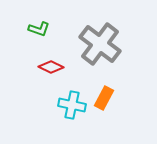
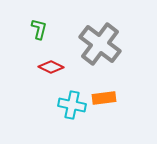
green L-shape: rotated 95 degrees counterclockwise
orange rectangle: rotated 55 degrees clockwise
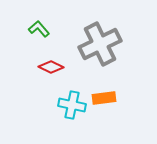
green L-shape: rotated 55 degrees counterclockwise
gray cross: rotated 27 degrees clockwise
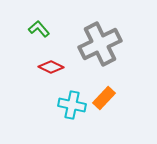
orange rectangle: rotated 40 degrees counterclockwise
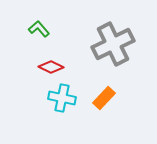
gray cross: moved 13 px right
cyan cross: moved 10 px left, 7 px up
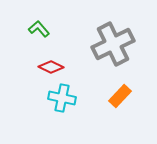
orange rectangle: moved 16 px right, 2 px up
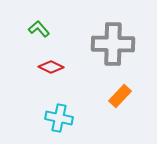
gray cross: rotated 27 degrees clockwise
cyan cross: moved 3 px left, 20 px down
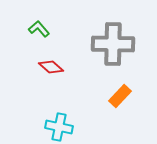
red diamond: rotated 15 degrees clockwise
cyan cross: moved 9 px down
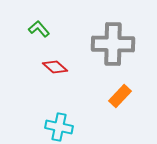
red diamond: moved 4 px right
